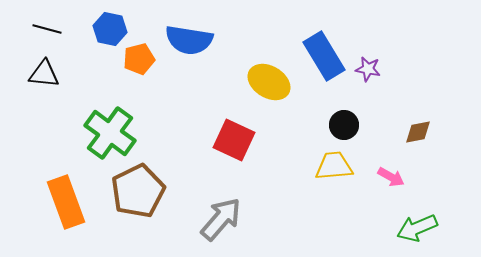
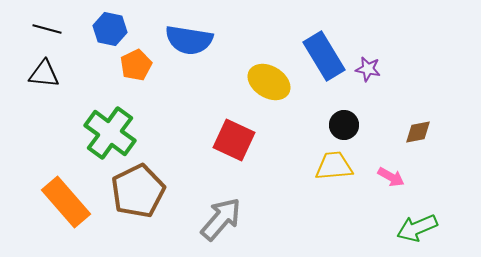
orange pentagon: moved 3 px left, 6 px down; rotated 12 degrees counterclockwise
orange rectangle: rotated 21 degrees counterclockwise
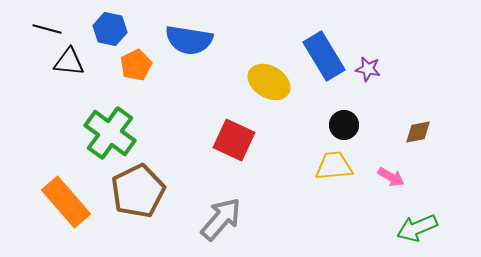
black triangle: moved 25 px right, 12 px up
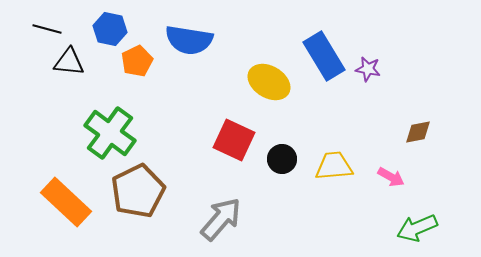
orange pentagon: moved 1 px right, 4 px up
black circle: moved 62 px left, 34 px down
orange rectangle: rotated 6 degrees counterclockwise
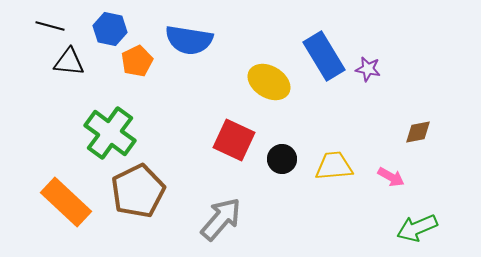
black line: moved 3 px right, 3 px up
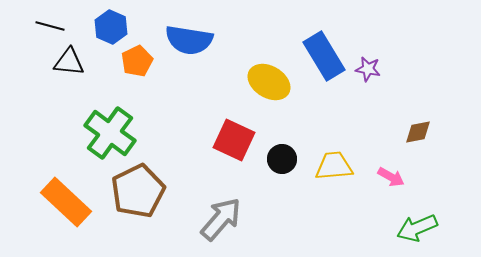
blue hexagon: moved 1 px right, 2 px up; rotated 12 degrees clockwise
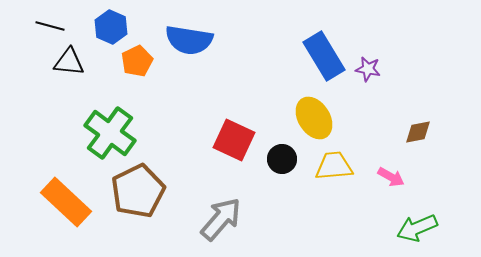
yellow ellipse: moved 45 px right, 36 px down; rotated 27 degrees clockwise
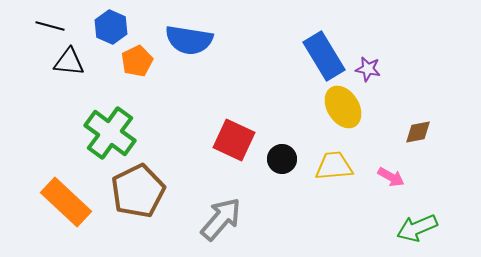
yellow ellipse: moved 29 px right, 11 px up
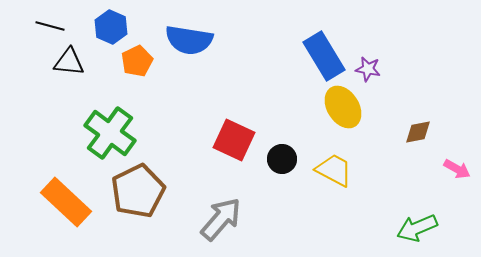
yellow trapezoid: moved 4 px down; rotated 33 degrees clockwise
pink arrow: moved 66 px right, 8 px up
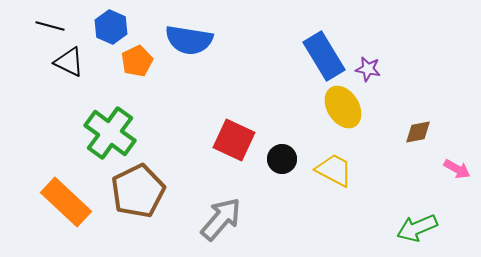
black triangle: rotated 20 degrees clockwise
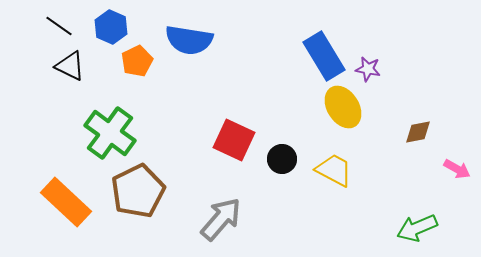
black line: moved 9 px right; rotated 20 degrees clockwise
black triangle: moved 1 px right, 4 px down
